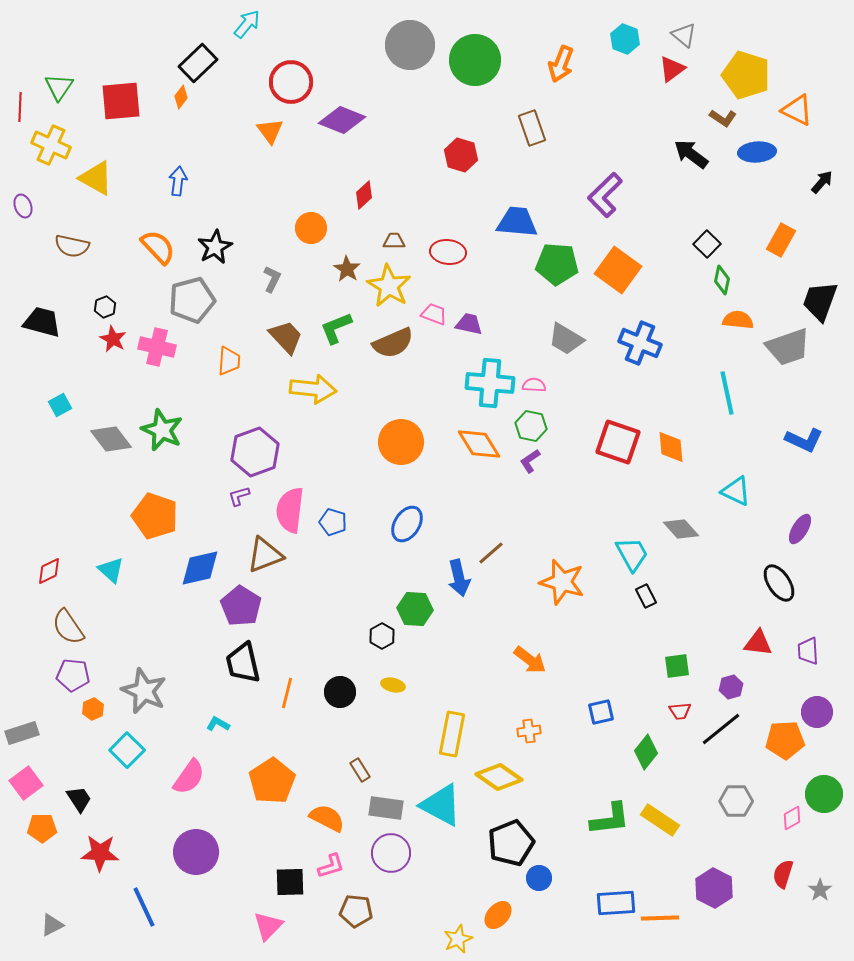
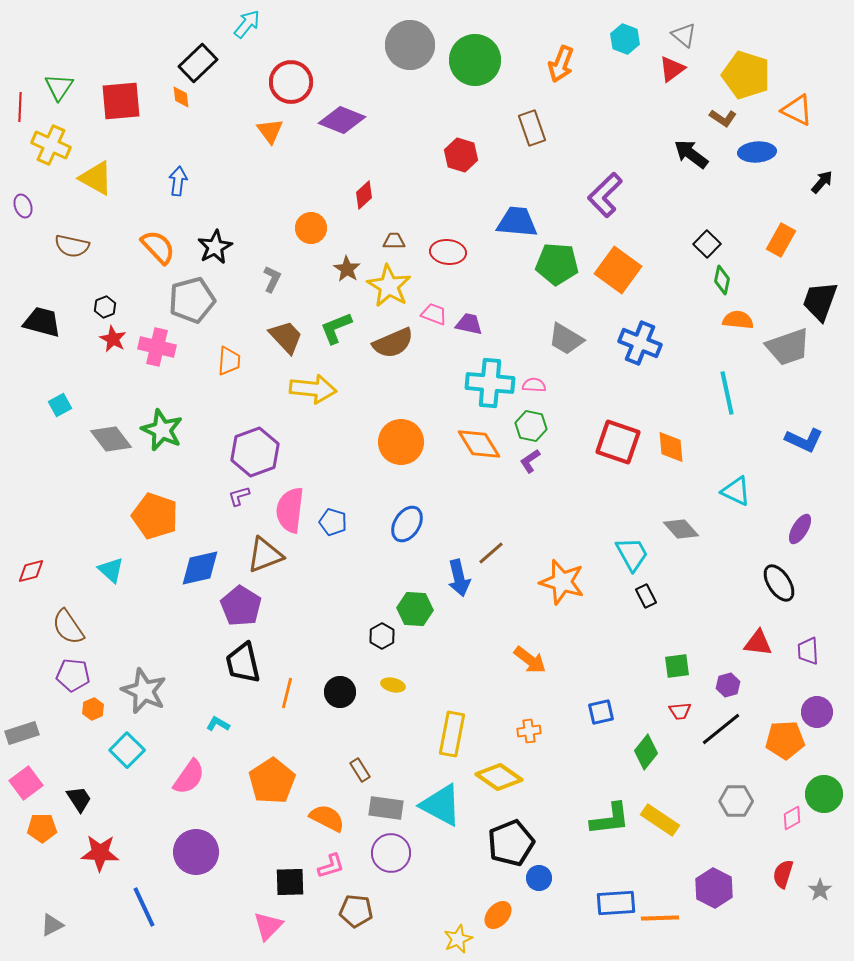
orange diamond at (181, 97): rotated 45 degrees counterclockwise
red diamond at (49, 571): moved 18 px left; rotated 12 degrees clockwise
purple hexagon at (731, 687): moved 3 px left, 2 px up
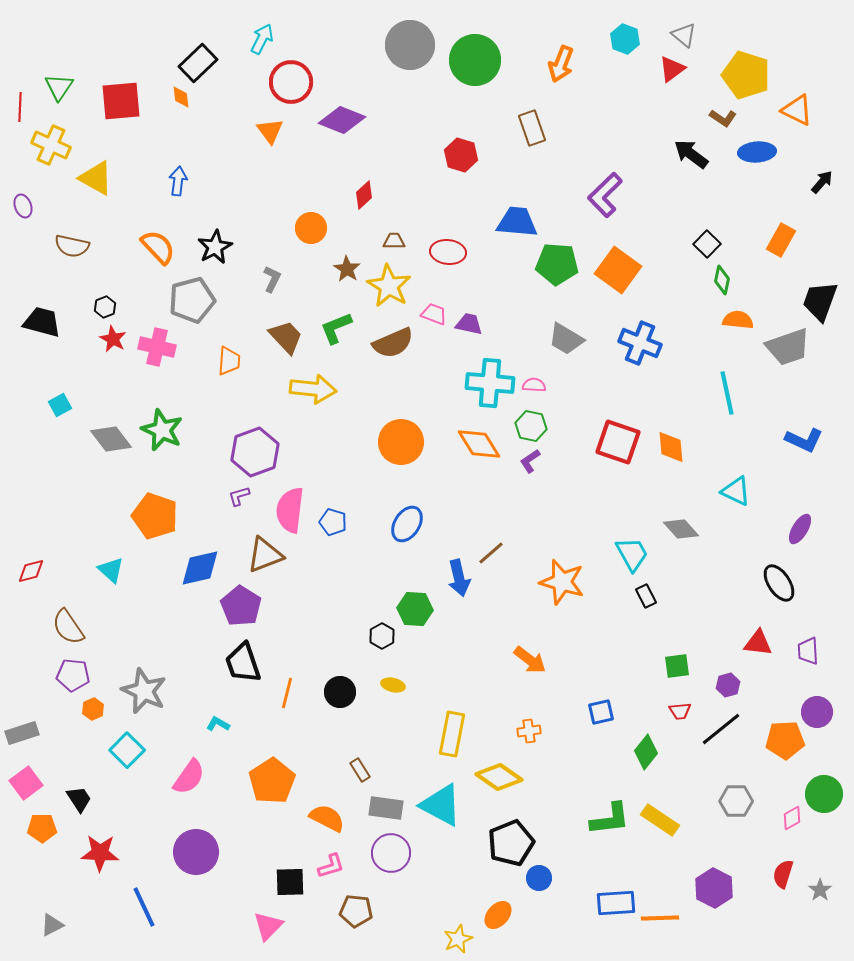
cyan arrow at (247, 24): moved 15 px right, 15 px down; rotated 12 degrees counterclockwise
black trapezoid at (243, 663): rotated 6 degrees counterclockwise
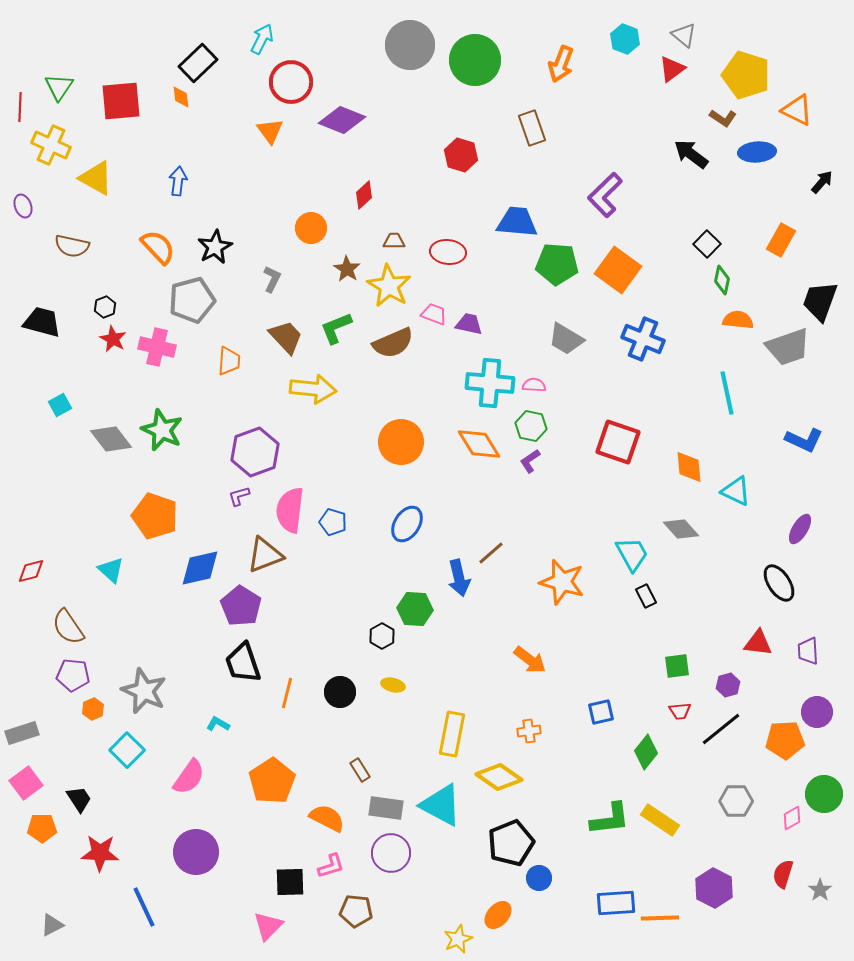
blue cross at (640, 343): moved 3 px right, 4 px up
orange diamond at (671, 447): moved 18 px right, 20 px down
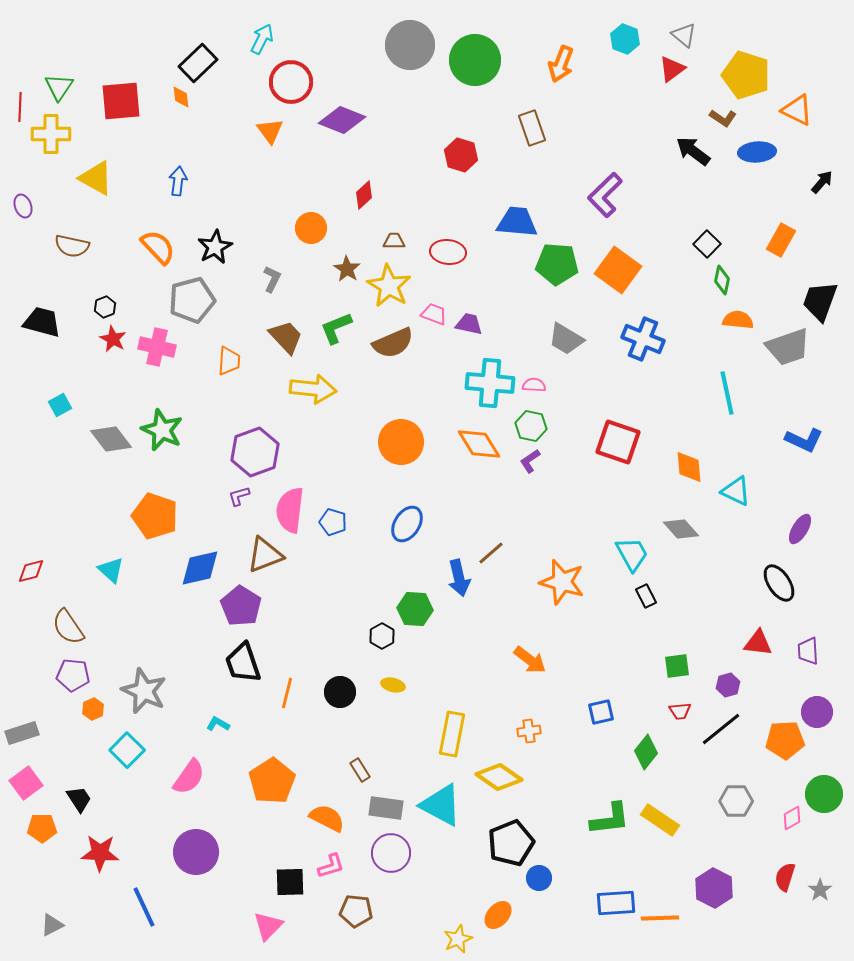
yellow cross at (51, 145): moved 11 px up; rotated 24 degrees counterclockwise
black arrow at (691, 154): moved 2 px right, 3 px up
red semicircle at (783, 874): moved 2 px right, 3 px down
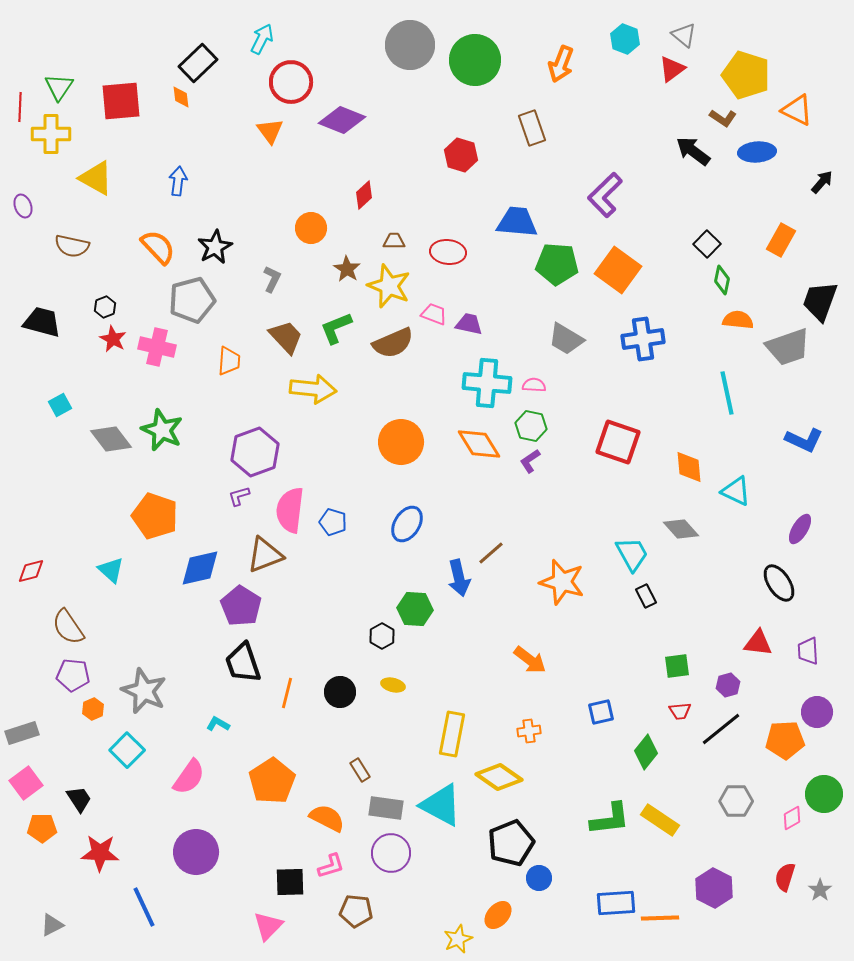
yellow star at (389, 286): rotated 9 degrees counterclockwise
blue cross at (643, 339): rotated 30 degrees counterclockwise
cyan cross at (490, 383): moved 3 px left
